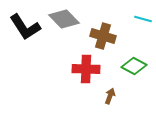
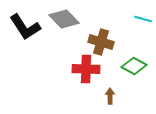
brown cross: moved 2 px left, 6 px down
brown arrow: rotated 21 degrees counterclockwise
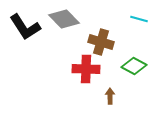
cyan line: moved 4 px left
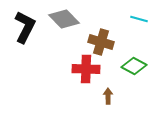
black L-shape: rotated 120 degrees counterclockwise
brown arrow: moved 2 px left
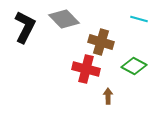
red cross: rotated 12 degrees clockwise
